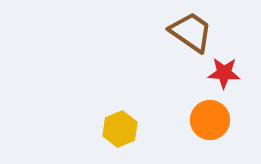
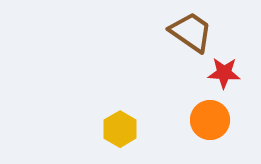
yellow hexagon: rotated 8 degrees counterclockwise
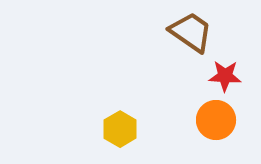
red star: moved 1 px right, 3 px down
orange circle: moved 6 px right
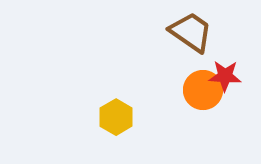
orange circle: moved 13 px left, 30 px up
yellow hexagon: moved 4 px left, 12 px up
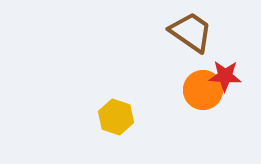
yellow hexagon: rotated 12 degrees counterclockwise
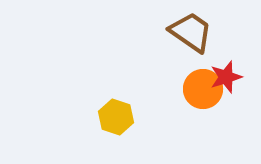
red star: moved 1 px right, 1 px down; rotated 20 degrees counterclockwise
orange circle: moved 1 px up
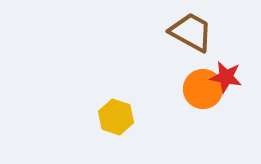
brown trapezoid: rotated 6 degrees counterclockwise
red star: rotated 28 degrees clockwise
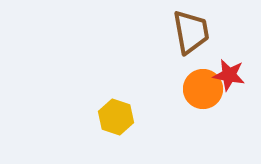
brown trapezoid: rotated 51 degrees clockwise
red star: moved 3 px right, 2 px up
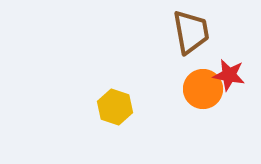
yellow hexagon: moved 1 px left, 10 px up
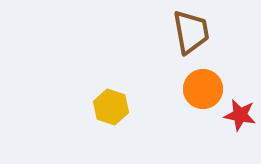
red star: moved 11 px right, 40 px down
yellow hexagon: moved 4 px left
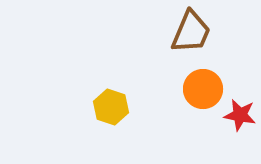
brown trapezoid: rotated 33 degrees clockwise
